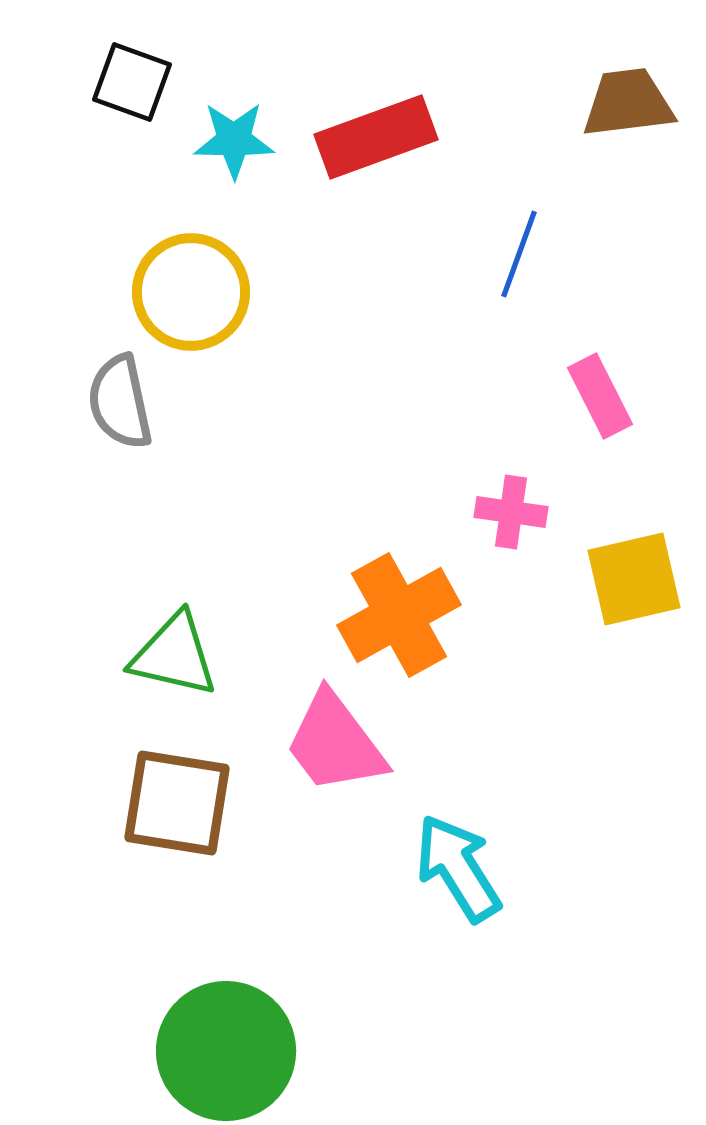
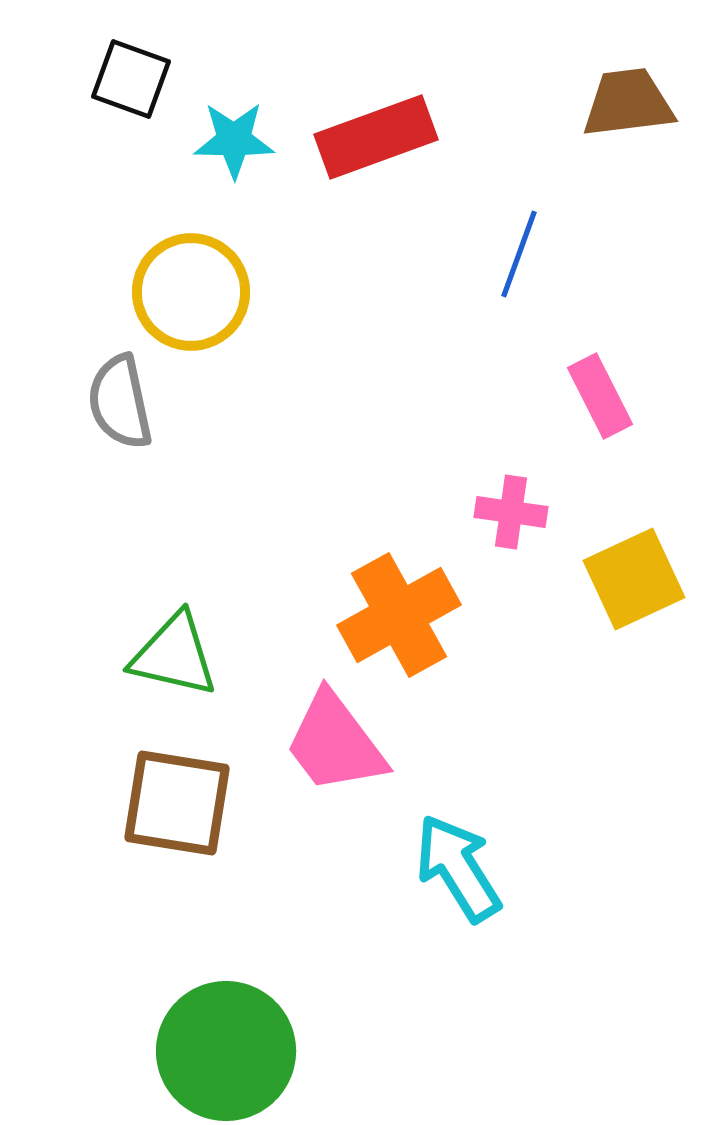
black square: moved 1 px left, 3 px up
yellow square: rotated 12 degrees counterclockwise
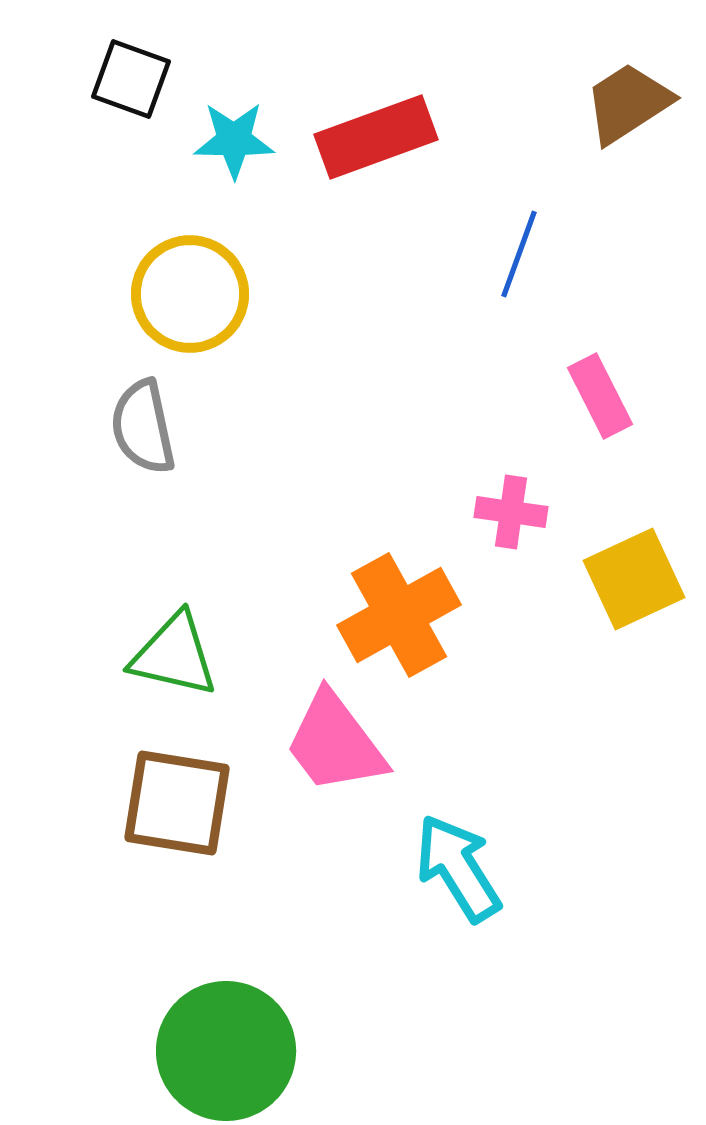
brown trapezoid: rotated 26 degrees counterclockwise
yellow circle: moved 1 px left, 2 px down
gray semicircle: moved 23 px right, 25 px down
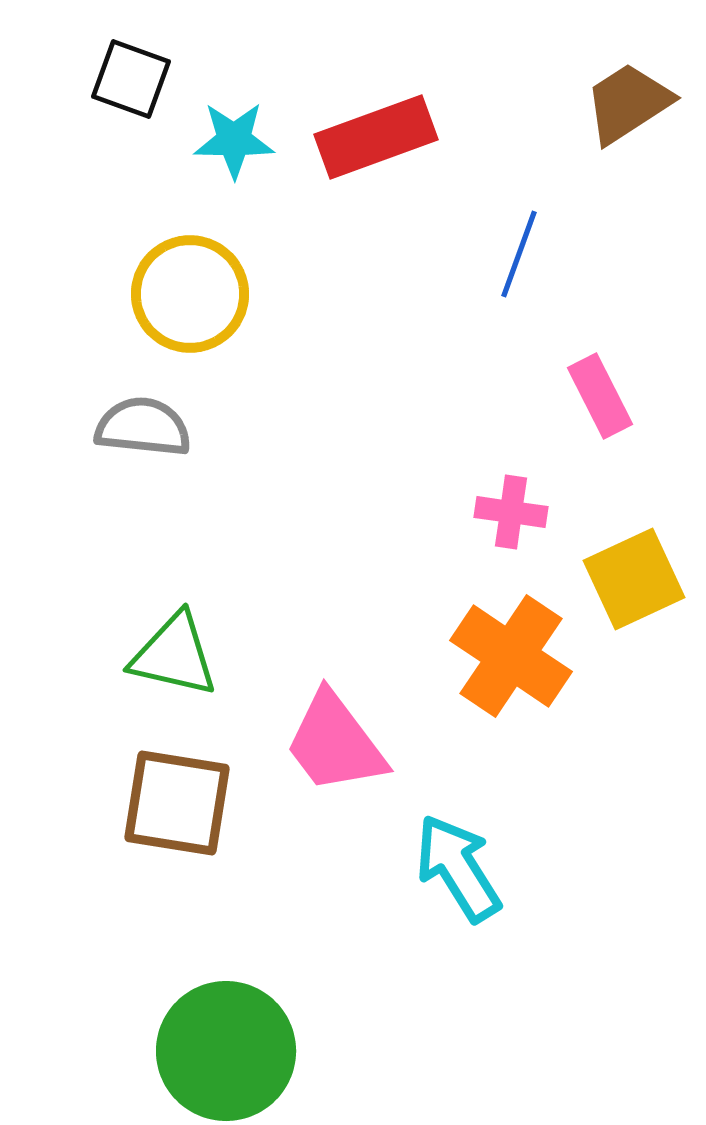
gray semicircle: rotated 108 degrees clockwise
orange cross: moved 112 px right, 41 px down; rotated 27 degrees counterclockwise
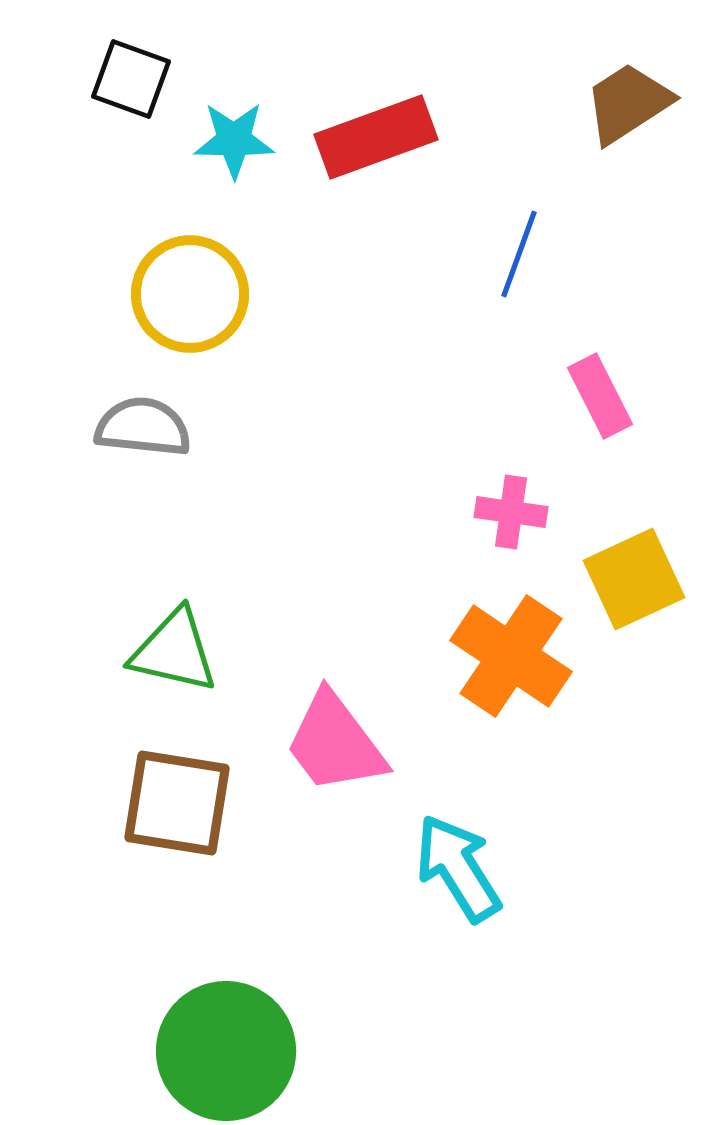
green triangle: moved 4 px up
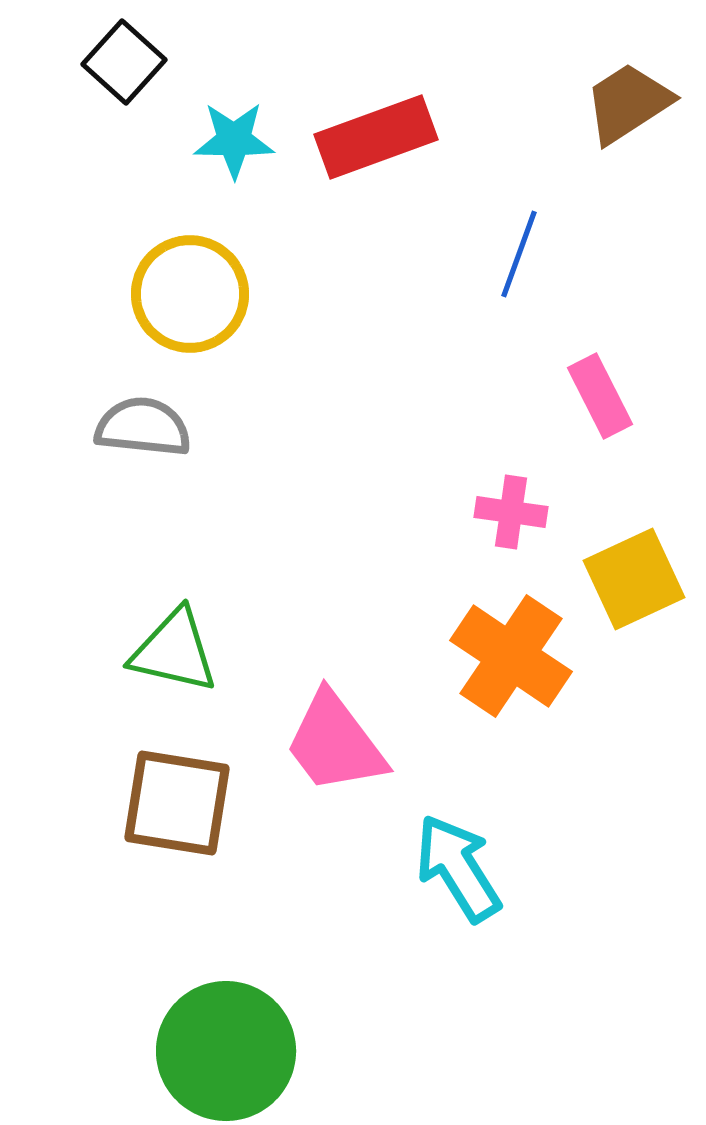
black square: moved 7 px left, 17 px up; rotated 22 degrees clockwise
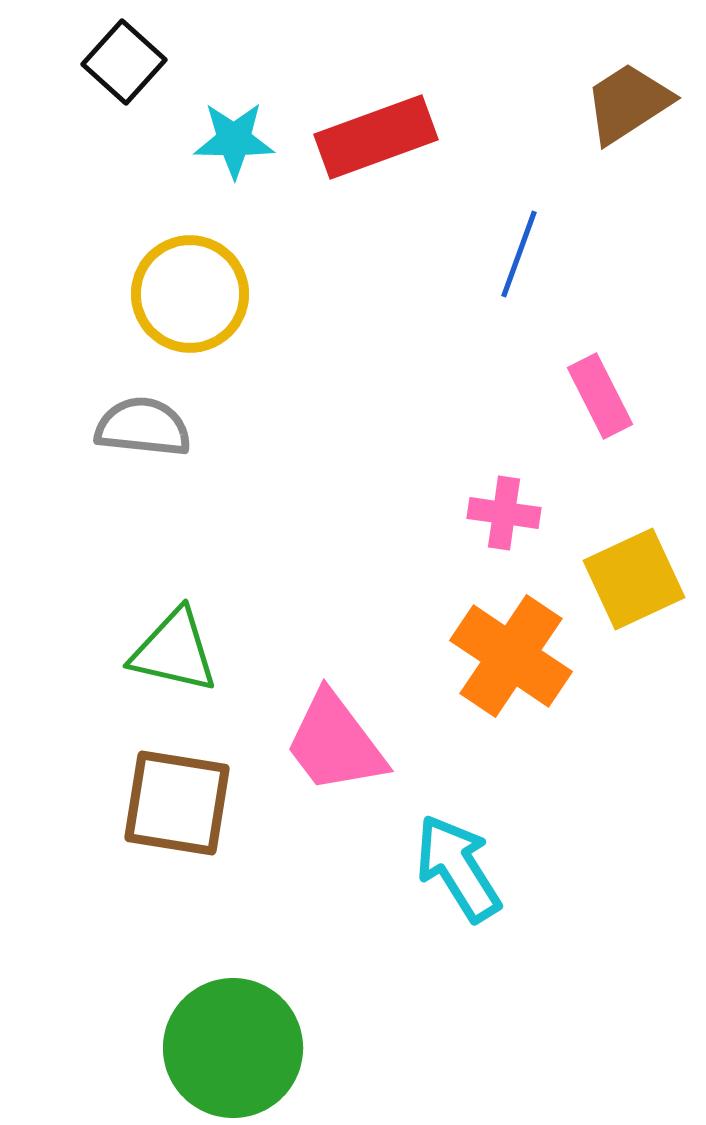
pink cross: moved 7 px left, 1 px down
green circle: moved 7 px right, 3 px up
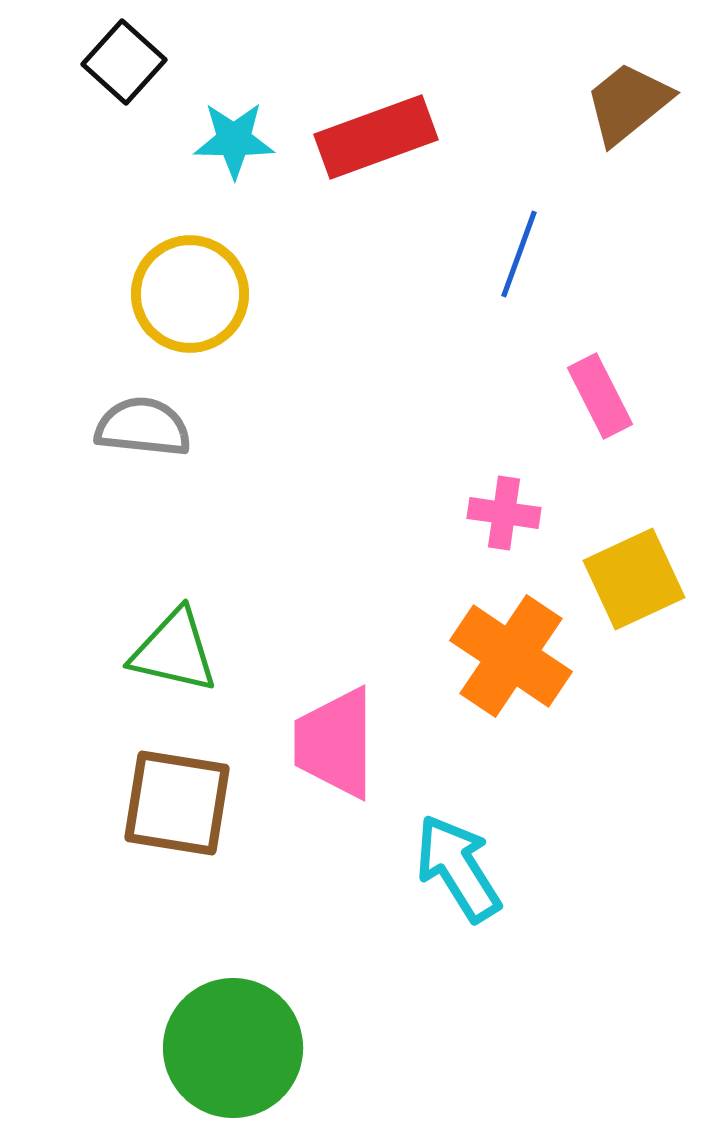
brown trapezoid: rotated 6 degrees counterclockwise
pink trapezoid: rotated 37 degrees clockwise
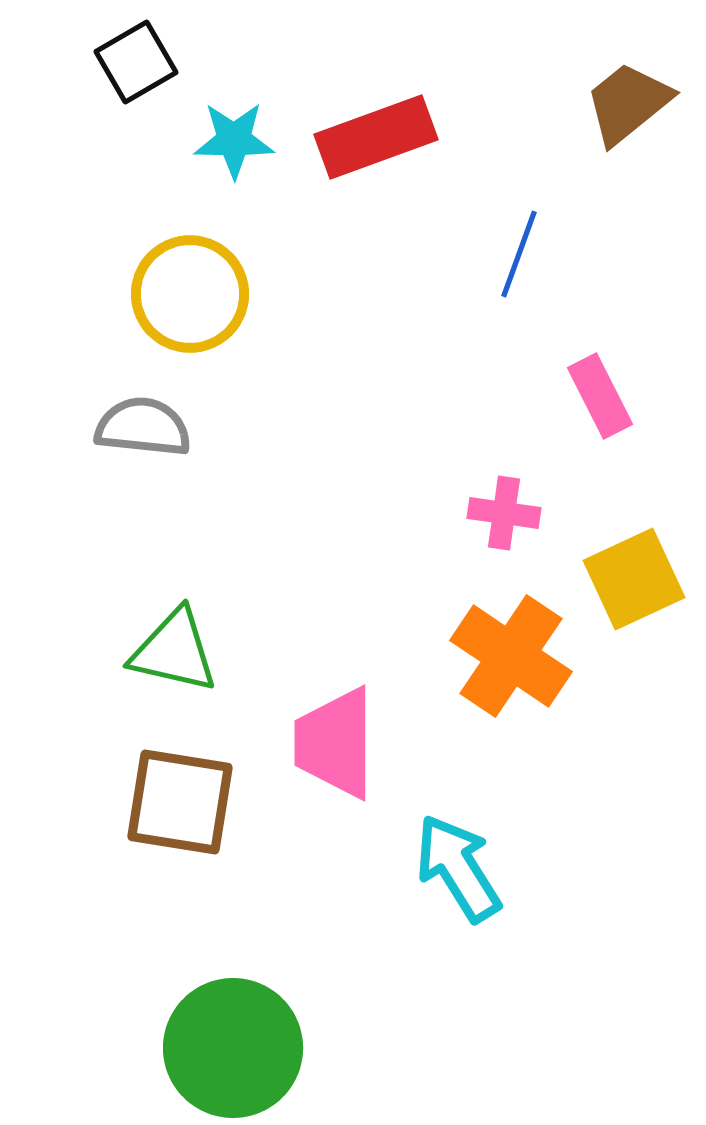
black square: moved 12 px right; rotated 18 degrees clockwise
brown square: moved 3 px right, 1 px up
